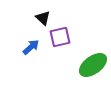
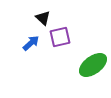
blue arrow: moved 4 px up
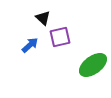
blue arrow: moved 1 px left, 2 px down
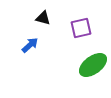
black triangle: rotated 28 degrees counterclockwise
purple square: moved 21 px right, 9 px up
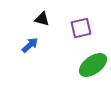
black triangle: moved 1 px left, 1 px down
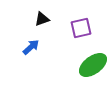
black triangle: rotated 35 degrees counterclockwise
blue arrow: moved 1 px right, 2 px down
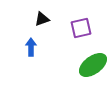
blue arrow: rotated 48 degrees counterclockwise
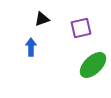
green ellipse: rotated 8 degrees counterclockwise
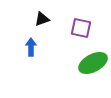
purple square: rotated 25 degrees clockwise
green ellipse: moved 2 px up; rotated 16 degrees clockwise
